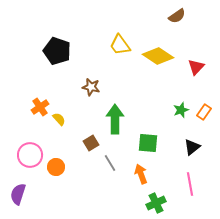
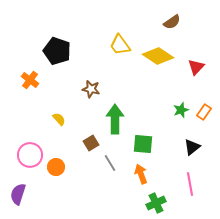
brown semicircle: moved 5 px left, 6 px down
brown star: moved 2 px down
orange cross: moved 10 px left, 27 px up; rotated 18 degrees counterclockwise
green square: moved 5 px left, 1 px down
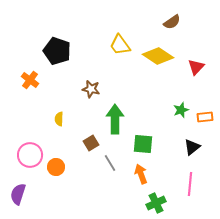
orange rectangle: moved 1 px right, 5 px down; rotated 49 degrees clockwise
yellow semicircle: rotated 136 degrees counterclockwise
pink line: rotated 15 degrees clockwise
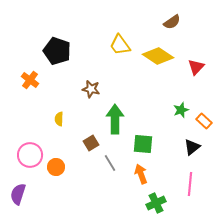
orange rectangle: moved 1 px left, 4 px down; rotated 49 degrees clockwise
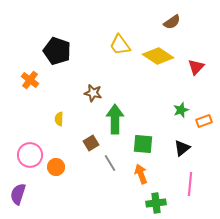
brown star: moved 2 px right, 4 px down
orange rectangle: rotated 63 degrees counterclockwise
black triangle: moved 10 px left, 1 px down
green cross: rotated 18 degrees clockwise
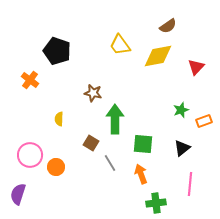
brown semicircle: moved 4 px left, 4 px down
yellow diamond: rotated 44 degrees counterclockwise
brown square: rotated 28 degrees counterclockwise
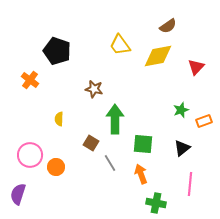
brown star: moved 1 px right, 4 px up
green cross: rotated 18 degrees clockwise
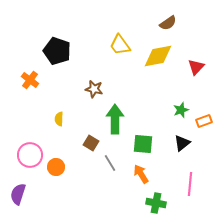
brown semicircle: moved 3 px up
black triangle: moved 5 px up
orange arrow: rotated 12 degrees counterclockwise
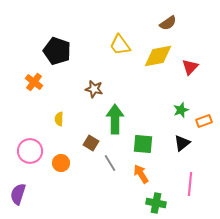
red triangle: moved 6 px left
orange cross: moved 4 px right, 2 px down
pink circle: moved 4 px up
orange circle: moved 5 px right, 4 px up
